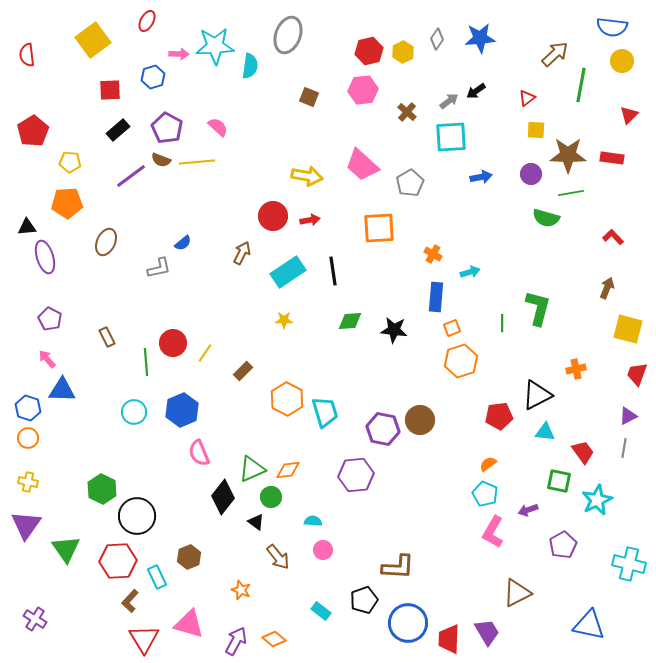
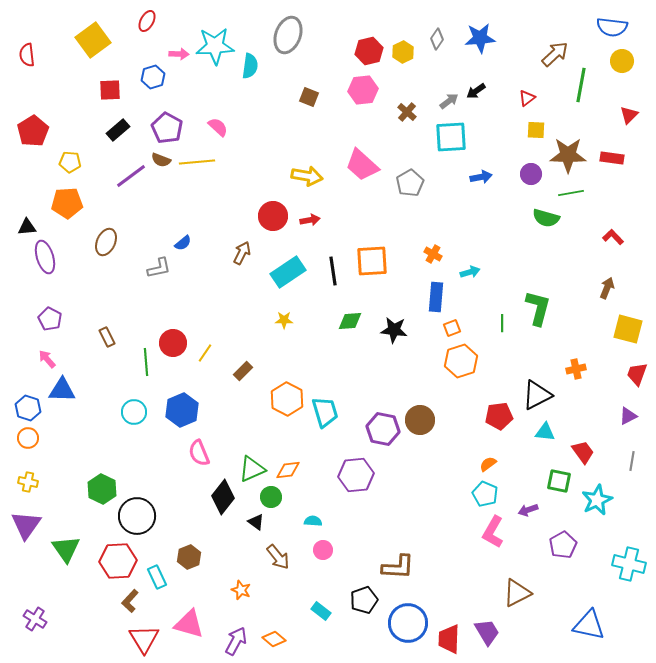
orange square at (379, 228): moved 7 px left, 33 px down
gray line at (624, 448): moved 8 px right, 13 px down
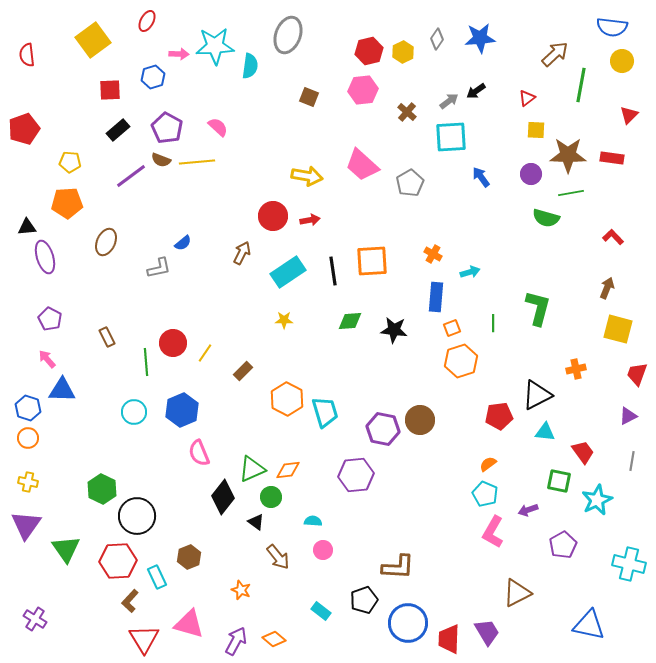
red pentagon at (33, 131): moved 9 px left, 2 px up; rotated 12 degrees clockwise
blue arrow at (481, 177): rotated 115 degrees counterclockwise
green line at (502, 323): moved 9 px left
yellow square at (628, 329): moved 10 px left
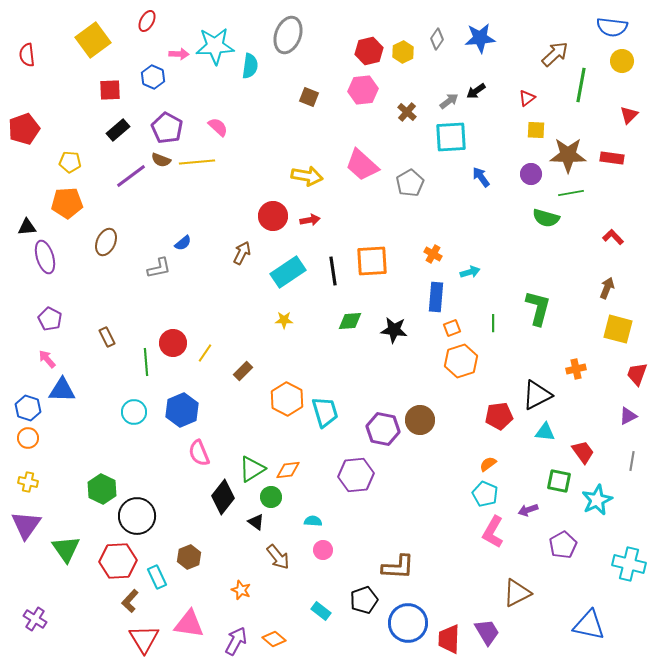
blue hexagon at (153, 77): rotated 20 degrees counterclockwise
green triangle at (252, 469): rotated 8 degrees counterclockwise
pink triangle at (189, 624): rotated 8 degrees counterclockwise
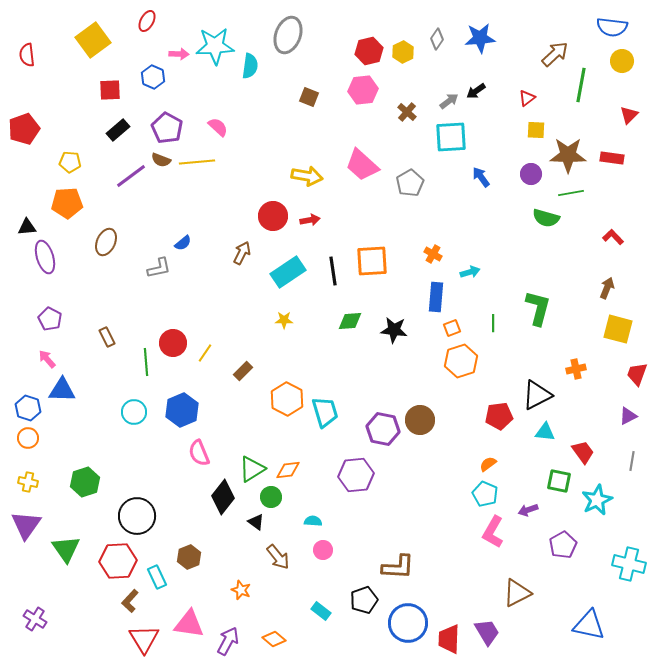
green hexagon at (102, 489): moved 17 px left, 7 px up; rotated 16 degrees clockwise
purple arrow at (236, 641): moved 8 px left
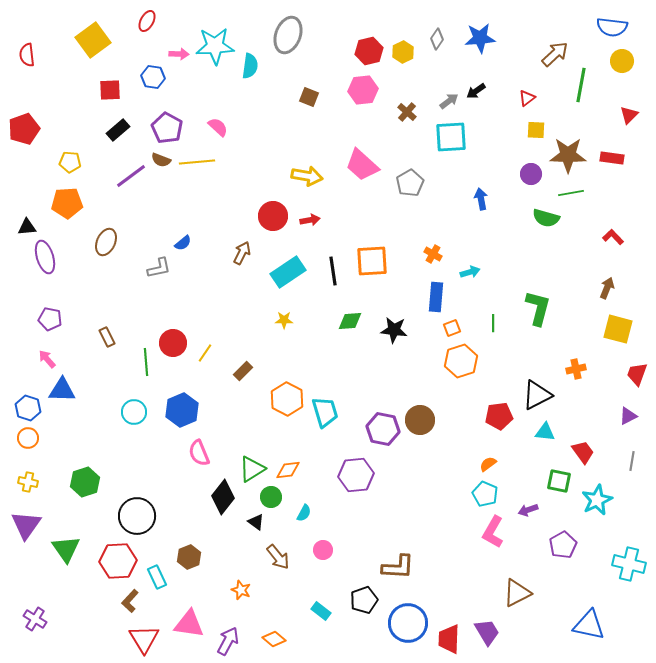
blue hexagon at (153, 77): rotated 15 degrees counterclockwise
blue arrow at (481, 177): moved 22 px down; rotated 25 degrees clockwise
purple pentagon at (50, 319): rotated 15 degrees counterclockwise
cyan semicircle at (313, 521): moved 9 px left, 8 px up; rotated 114 degrees clockwise
